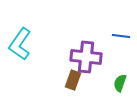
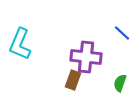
blue line: moved 1 px right, 3 px up; rotated 36 degrees clockwise
cyan L-shape: rotated 12 degrees counterclockwise
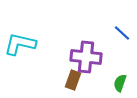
cyan L-shape: rotated 80 degrees clockwise
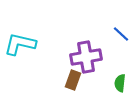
blue line: moved 1 px left, 1 px down
purple cross: rotated 16 degrees counterclockwise
green semicircle: rotated 12 degrees counterclockwise
